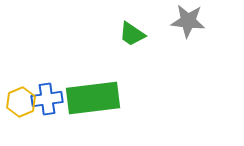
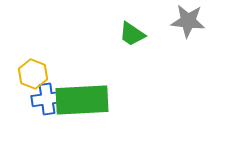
green rectangle: moved 11 px left, 2 px down; rotated 4 degrees clockwise
yellow hexagon: moved 12 px right, 28 px up; rotated 16 degrees counterclockwise
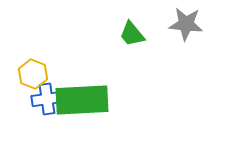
gray star: moved 2 px left, 3 px down
green trapezoid: rotated 16 degrees clockwise
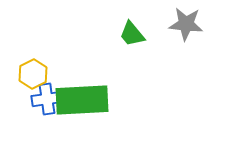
yellow hexagon: rotated 12 degrees clockwise
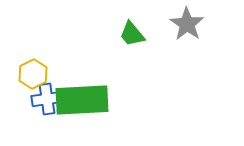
gray star: moved 1 px right; rotated 28 degrees clockwise
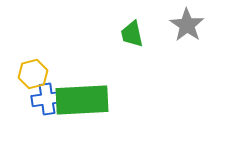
gray star: moved 1 px down
green trapezoid: rotated 28 degrees clockwise
yellow hexagon: rotated 12 degrees clockwise
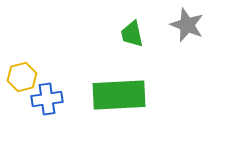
gray star: rotated 12 degrees counterclockwise
yellow hexagon: moved 11 px left, 3 px down
green rectangle: moved 37 px right, 5 px up
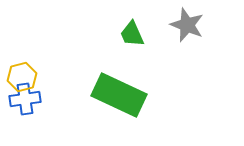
green trapezoid: rotated 12 degrees counterclockwise
green rectangle: rotated 28 degrees clockwise
blue cross: moved 22 px left
